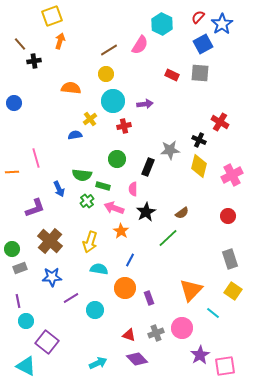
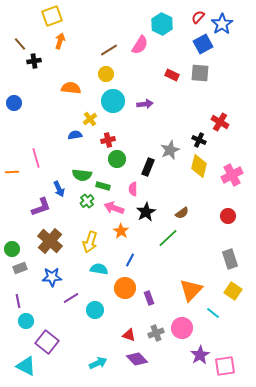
red cross at (124, 126): moved 16 px left, 14 px down
gray star at (170, 150): rotated 18 degrees counterclockwise
purple L-shape at (35, 208): moved 6 px right, 1 px up
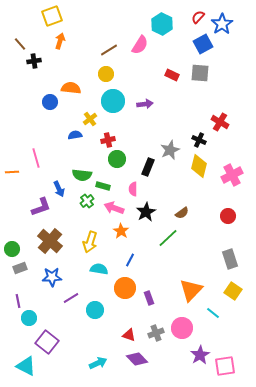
blue circle at (14, 103): moved 36 px right, 1 px up
cyan circle at (26, 321): moved 3 px right, 3 px up
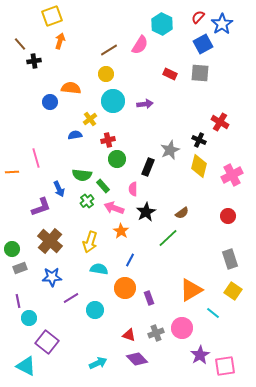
red rectangle at (172, 75): moved 2 px left, 1 px up
green rectangle at (103, 186): rotated 32 degrees clockwise
orange triangle at (191, 290): rotated 15 degrees clockwise
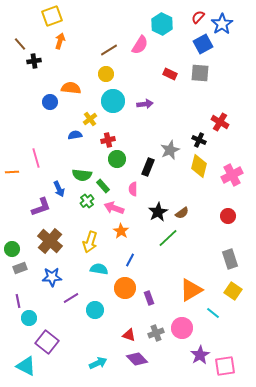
black star at (146, 212): moved 12 px right
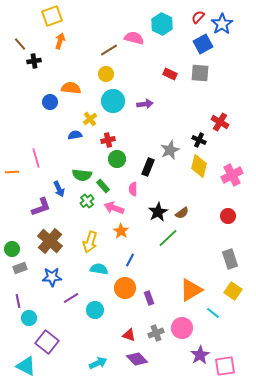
pink semicircle at (140, 45): moved 6 px left, 7 px up; rotated 108 degrees counterclockwise
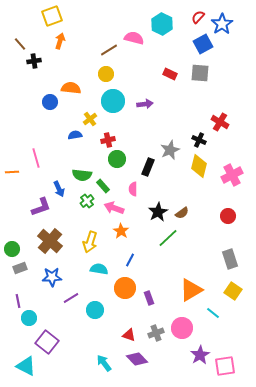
cyan arrow at (98, 363): moved 6 px right; rotated 102 degrees counterclockwise
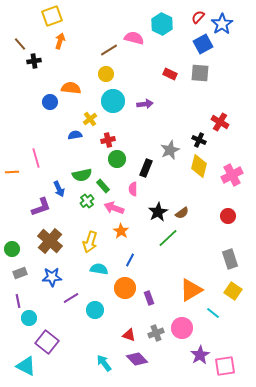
black rectangle at (148, 167): moved 2 px left, 1 px down
green semicircle at (82, 175): rotated 18 degrees counterclockwise
gray rectangle at (20, 268): moved 5 px down
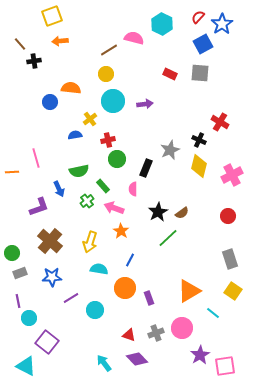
orange arrow at (60, 41): rotated 112 degrees counterclockwise
green semicircle at (82, 175): moved 3 px left, 4 px up
purple L-shape at (41, 207): moved 2 px left
green circle at (12, 249): moved 4 px down
orange triangle at (191, 290): moved 2 px left, 1 px down
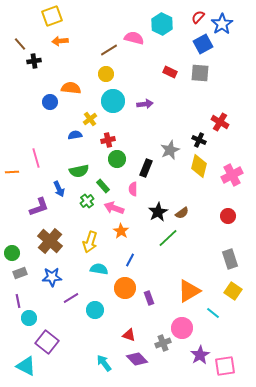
red rectangle at (170, 74): moved 2 px up
gray cross at (156, 333): moved 7 px right, 10 px down
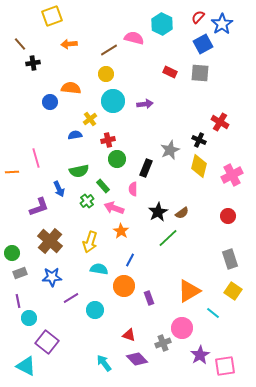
orange arrow at (60, 41): moved 9 px right, 3 px down
black cross at (34, 61): moved 1 px left, 2 px down
orange circle at (125, 288): moved 1 px left, 2 px up
